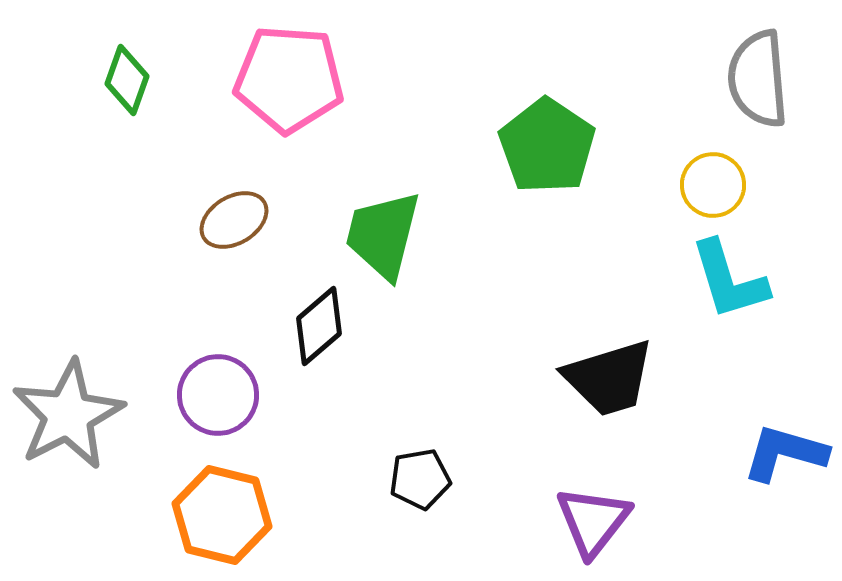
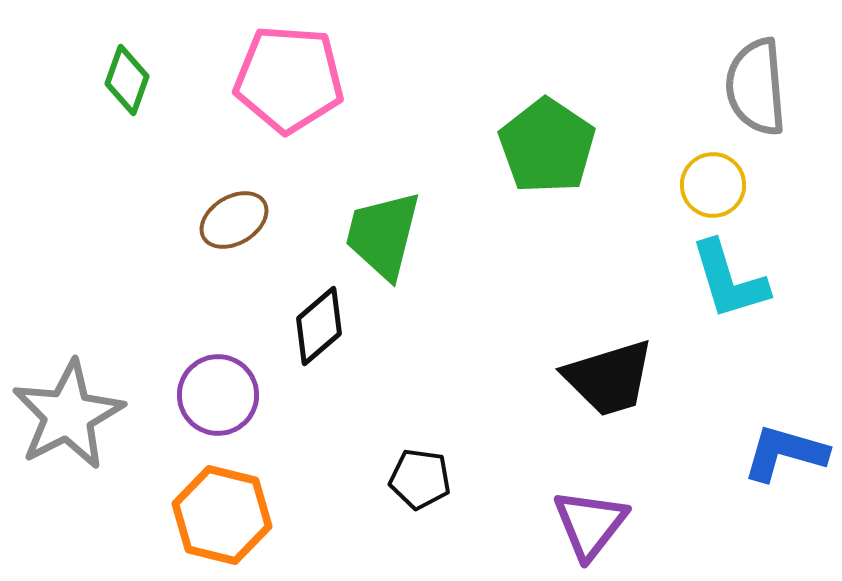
gray semicircle: moved 2 px left, 8 px down
black pentagon: rotated 18 degrees clockwise
purple triangle: moved 3 px left, 3 px down
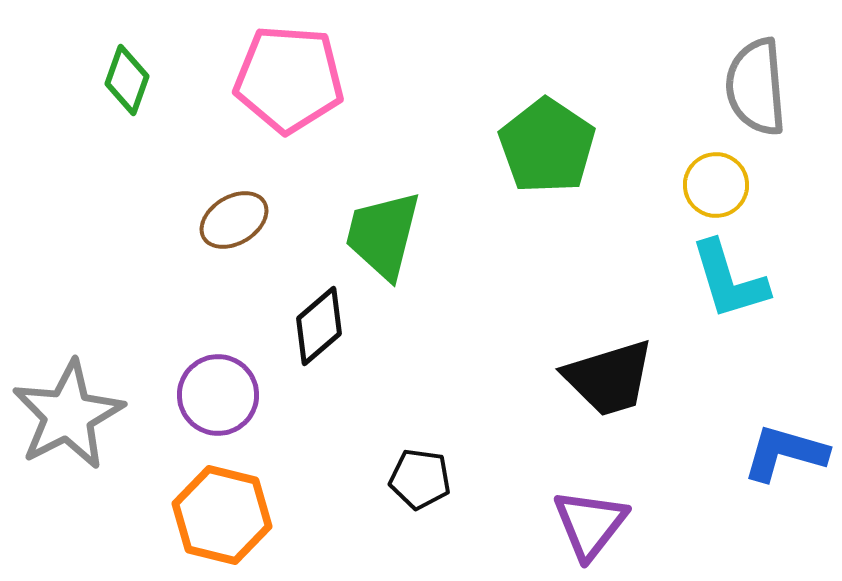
yellow circle: moved 3 px right
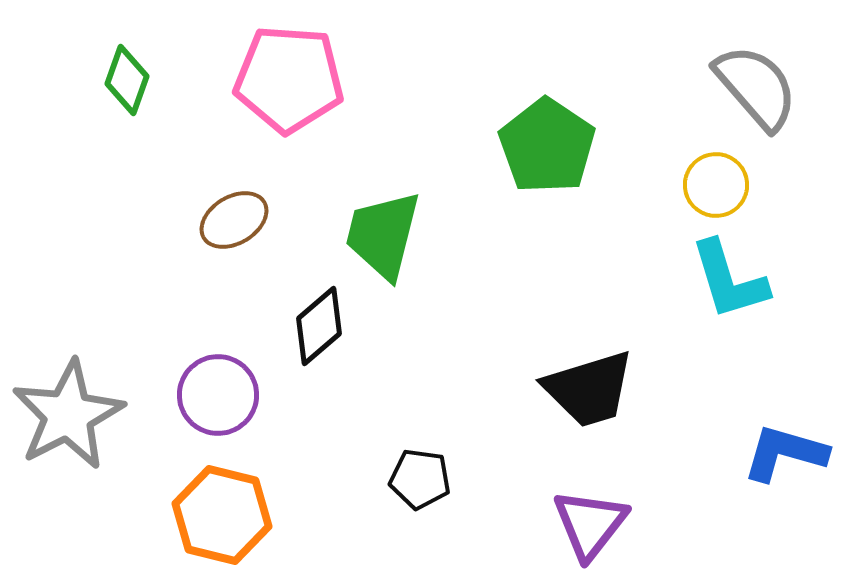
gray semicircle: rotated 144 degrees clockwise
black trapezoid: moved 20 px left, 11 px down
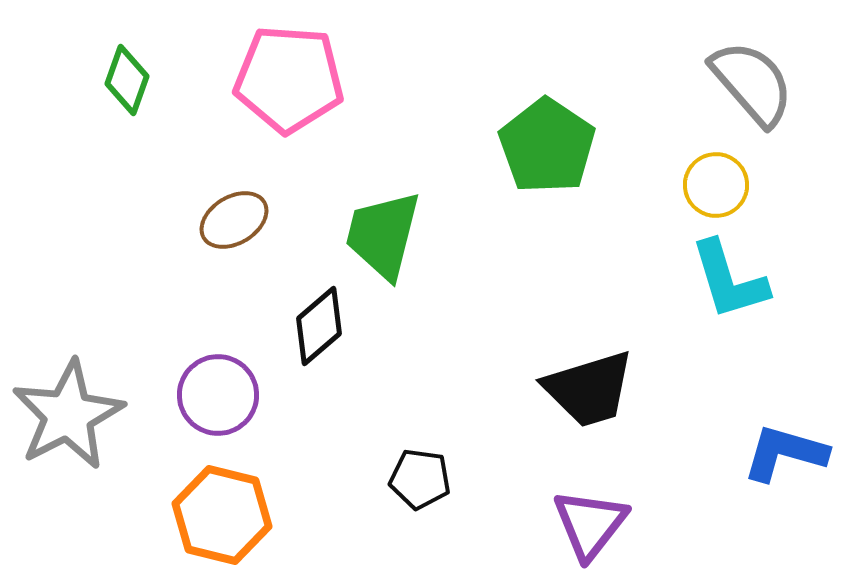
gray semicircle: moved 4 px left, 4 px up
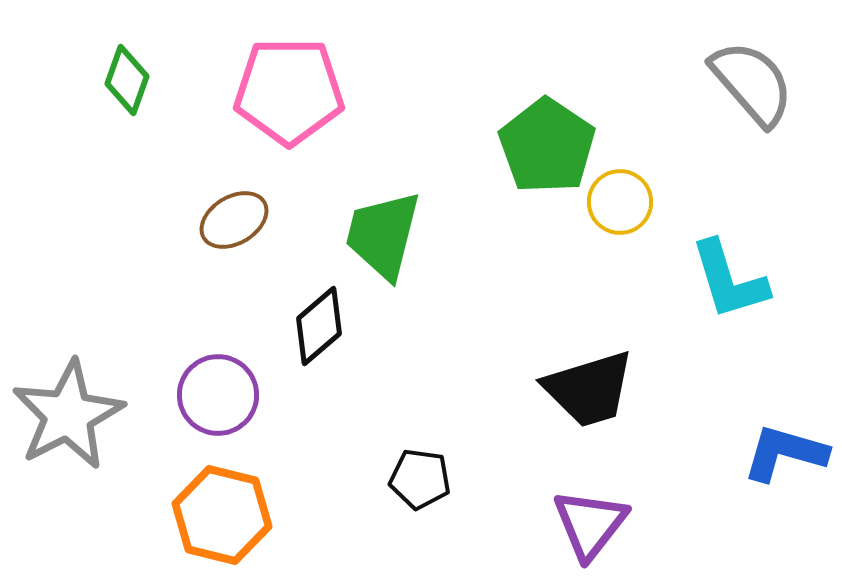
pink pentagon: moved 12 px down; rotated 4 degrees counterclockwise
yellow circle: moved 96 px left, 17 px down
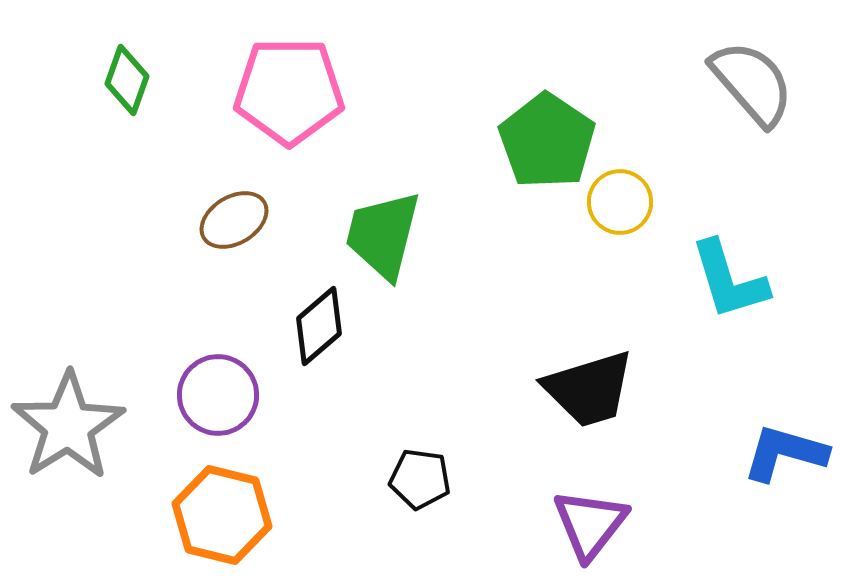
green pentagon: moved 5 px up
gray star: moved 11 px down; rotated 5 degrees counterclockwise
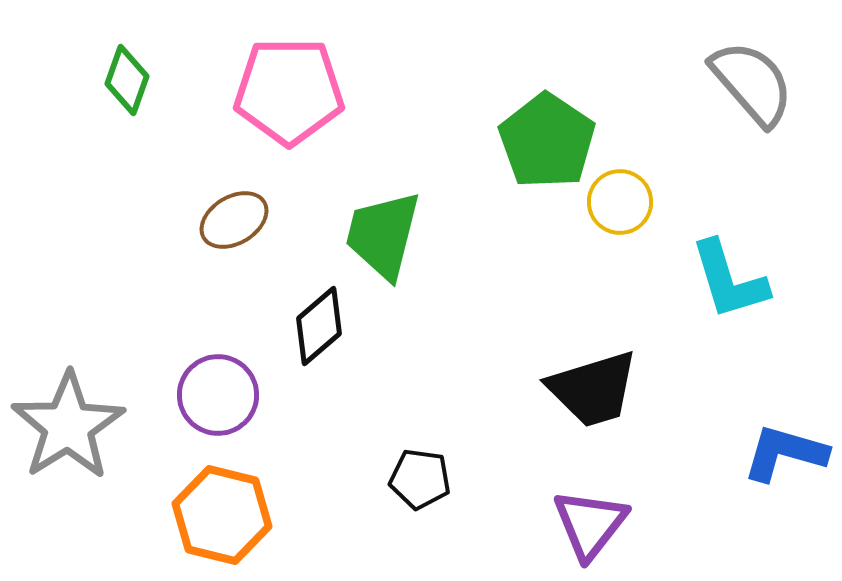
black trapezoid: moved 4 px right
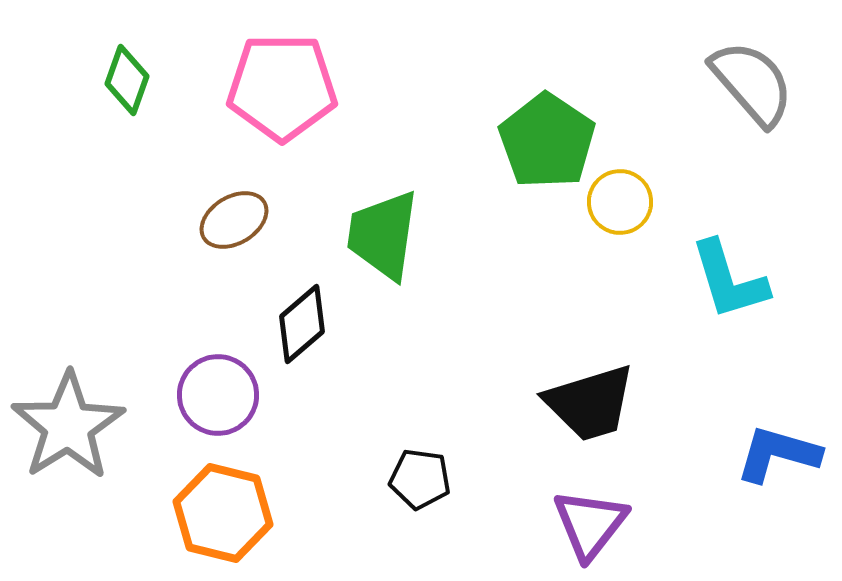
pink pentagon: moved 7 px left, 4 px up
green trapezoid: rotated 6 degrees counterclockwise
black diamond: moved 17 px left, 2 px up
black trapezoid: moved 3 px left, 14 px down
blue L-shape: moved 7 px left, 1 px down
orange hexagon: moved 1 px right, 2 px up
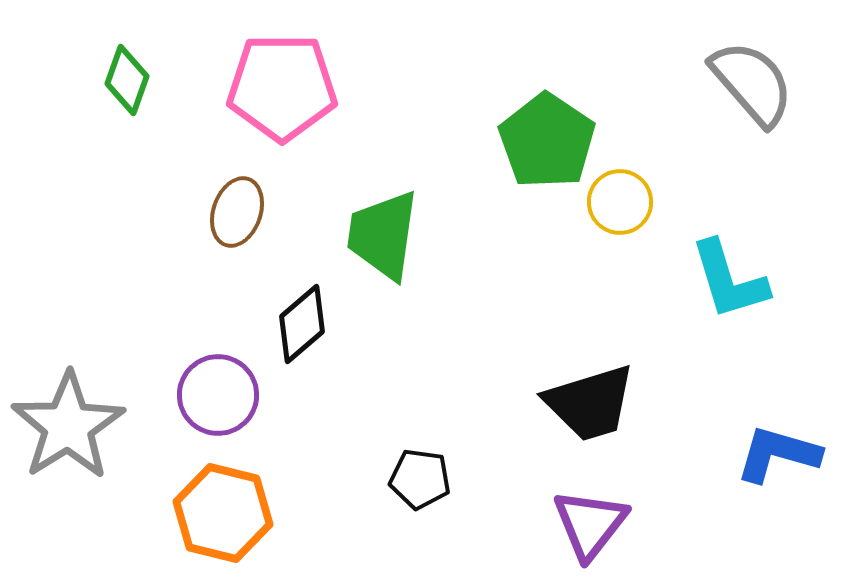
brown ellipse: moved 3 px right, 8 px up; rotated 40 degrees counterclockwise
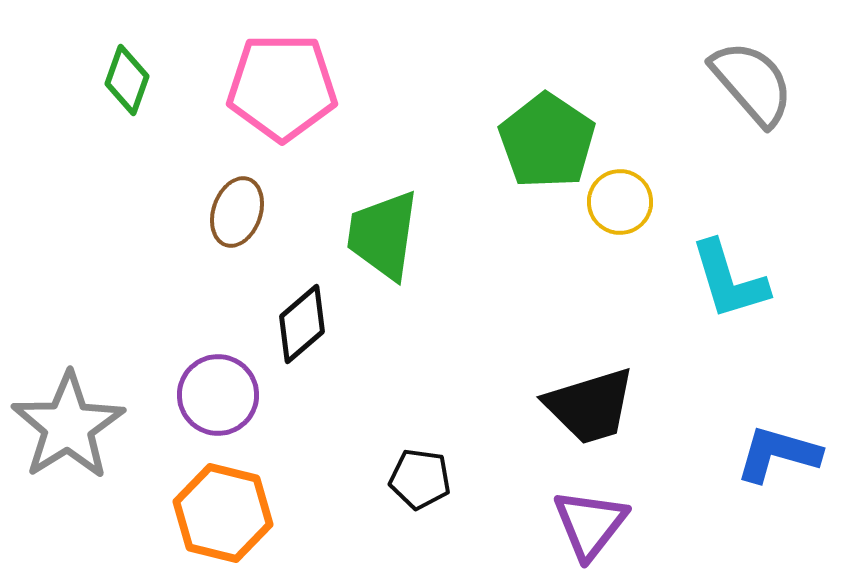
black trapezoid: moved 3 px down
